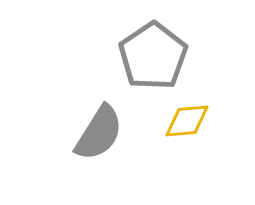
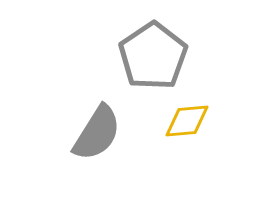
gray semicircle: moved 2 px left
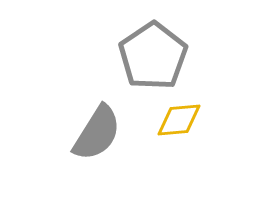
yellow diamond: moved 8 px left, 1 px up
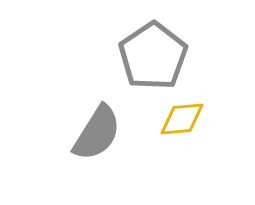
yellow diamond: moved 3 px right, 1 px up
